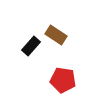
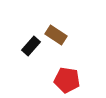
red pentagon: moved 4 px right
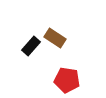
brown rectangle: moved 1 px left, 3 px down
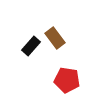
brown rectangle: rotated 20 degrees clockwise
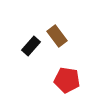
brown rectangle: moved 2 px right, 2 px up
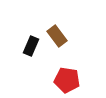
black rectangle: rotated 18 degrees counterclockwise
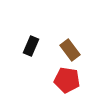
brown rectangle: moved 13 px right, 14 px down
